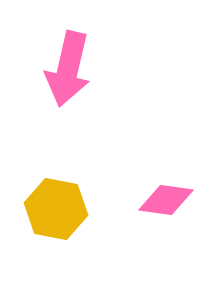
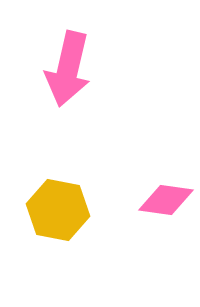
yellow hexagon: moved 2 px right, 1 px down
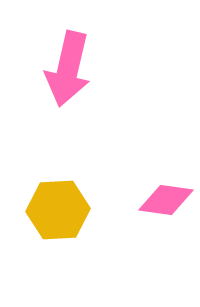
yellow hexagon: rotated 14 degrees counterclockwise
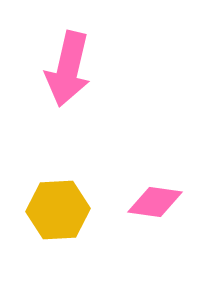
pink diamond: moved 11 px left, 2 px down
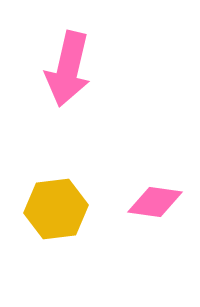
yellow hexagon: moved 2 px left, 1 px up; rotated 4 degrees counterclockwise
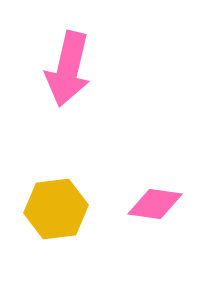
pink diamond: moved 2 px down
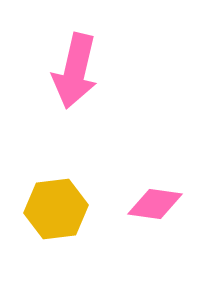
pink arrow: moved 7 px right, 2 px down
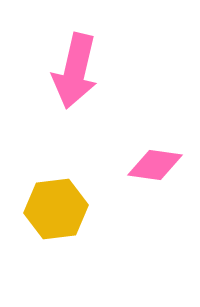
pink diamond: moved 39 px up
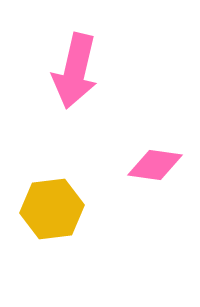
yellow hexagon: moved 4 px left
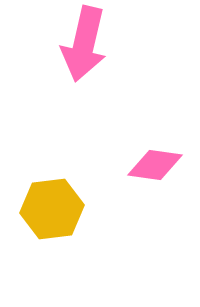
pink arrow: moved 9 px right, 27 px up
